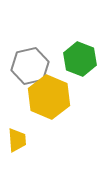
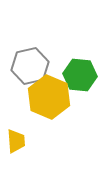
green hexagon: moved 16 px down; rotated 16 degrees counterclockwise
yellow trapezoid: moved 1 px left, 1 px down
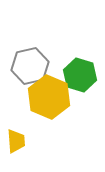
green hexagon: rotated 12 degrees clockwise
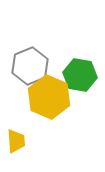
gray hexagon: rotated 9 degrees counterclockwise
green hexagon: rotated 8 degrees counterclockwise
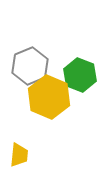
green hexagon: rotated 12 degrees clockwise
yellow trapezoid: moved 3 px right, 14 px down; rotated 10 degrees clockwise
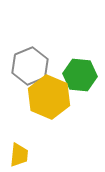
green hexagon: rotated 16 degrees counterclockwise
